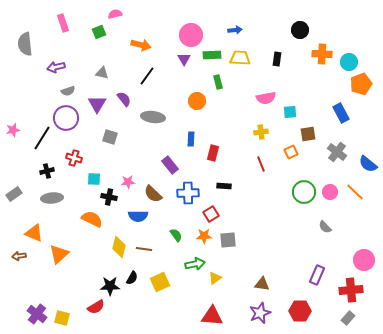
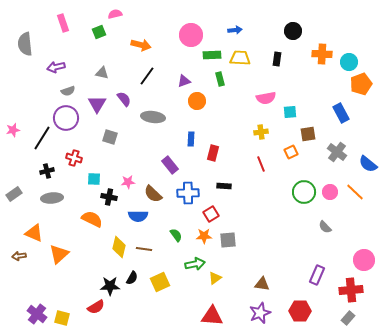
black circle at (300, 30): moved 7 px left, 1 px down
purple triangle at (184, 59): moved 22 px down; rotated 40 degrees clockwise
green rectangle at (218, 82): moved 2 px right, 3 px up
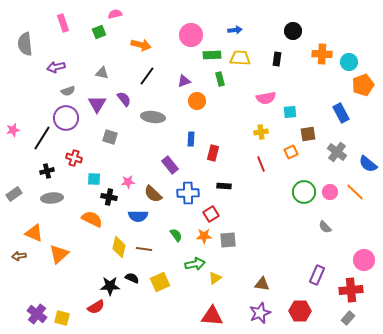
orange pentagon at (361, 84): moved 2 px right, 1 px down
black semicircle at (132, 278): rotated 96 degrees counterclockwise
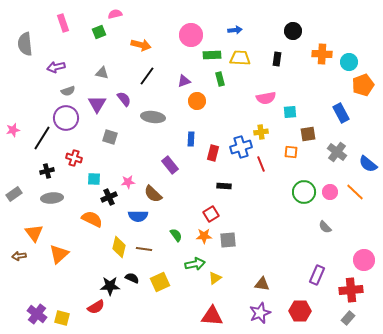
orange square at (291, 152): rotated 32 degrees clockwise
blue cross at (188, 193): moved 53 px right, 46 px up; rotated 15 degrees counterclockwise
black cross at (109, 197): rotated 35 degrees counterclockwise
orange triangle at (34, 233): rotated 30 degrees clockwise
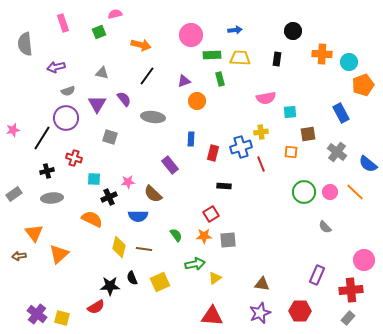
black semicircle at (132, 278): rotated 136 degrees counterclockwise
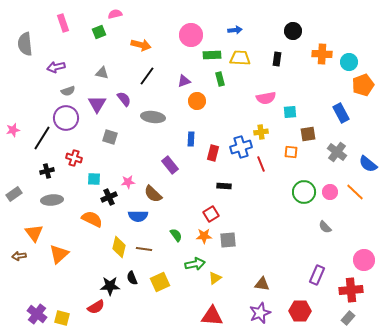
gray ellipse at (52, 198): moved 2 px down
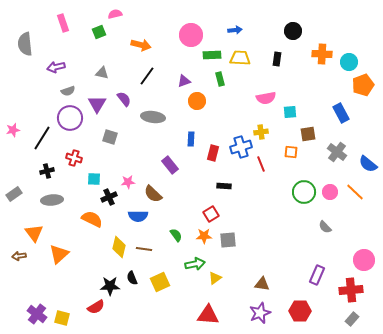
purple circle at (66, 118): moved 4 px right
red triangle at (212, 316): moved 4 px left, 1 px up
gray rectangle at (348, 318): moved 4 px right, 1 px down
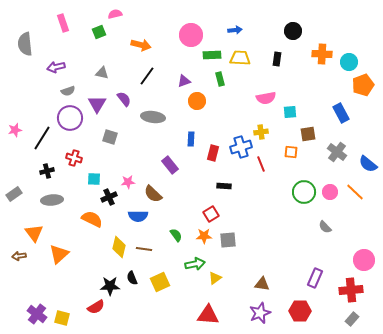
pink star at (13, 130): moved 2 px right
purple rectangle at (317, 275): moved 2 px left, 3 px down
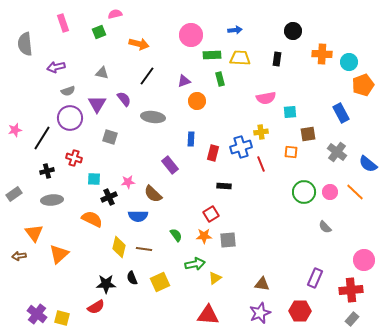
orange arrow at (141, 45): moved 2 px left, 1 px up
black star at (110, 286): moved 4 px left, 2 px up
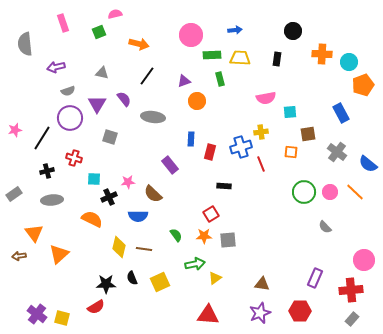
red rectangle at (213, 153): moved 3 px left, 1 px up
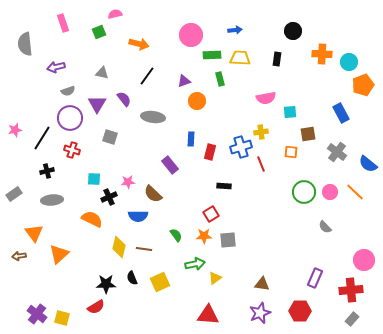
red cross at (74, 158): moved 2 px left, 8 px up
